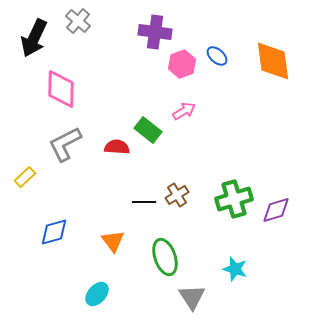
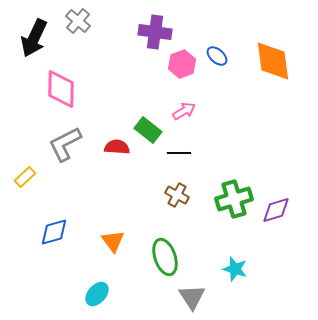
brown cross: rotated 30 degrees counterclockwise
black line: moved 35 px right, 49 px up
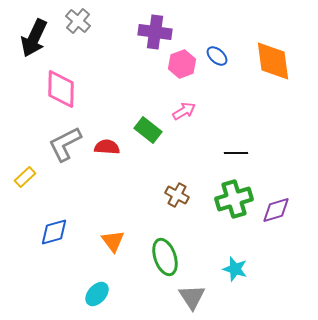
red semicircle: moved 10 px left
black line: moved 57 px right
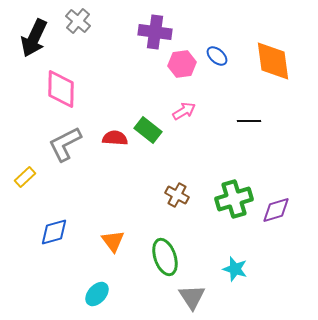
pink hexagon: rotated 12 degrees clockwise
red semicircle: moved 8 px right, 9 px up
black line: moved 13 px right, 32 px up
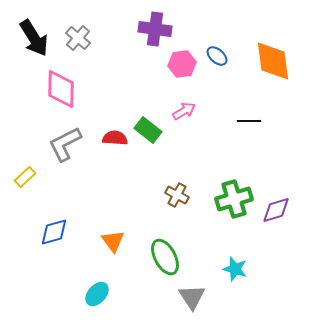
gray cross: moved 17 px down
purple cross: moved 3 px up
black arrow: rotated 57 degrees counterclockwise
green ellipse: rotated 9 degrees counterclockwise
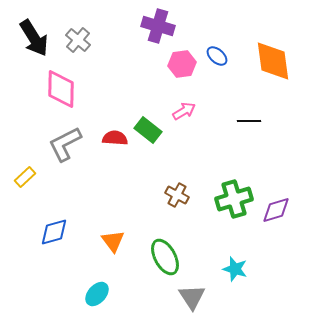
purple cross: moved 3 px right, 3 px up; rotated 8 degrees clockwise
gray cross: moved 2 px down
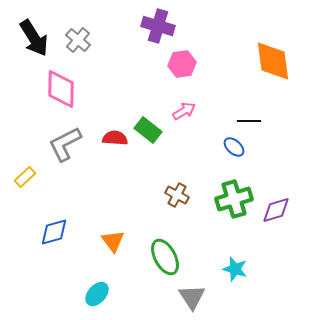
blue ellipse: moved 17 px right, 91 px down
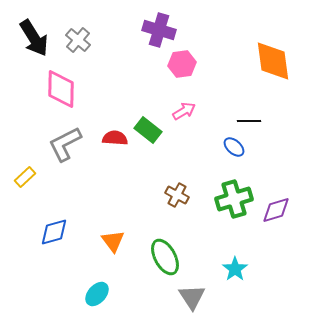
purple cross: moved 1 px right, 4 px down
cyan star: rotated 20 degrees clockwise
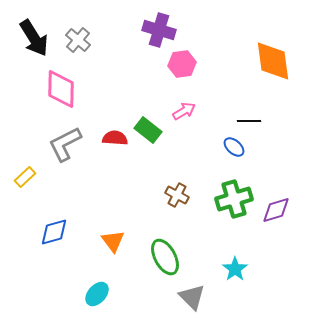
gray triangle: rotated 12 degrees counterclockwise
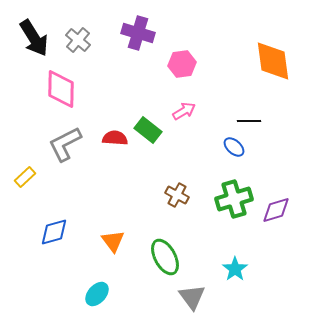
purple cross: moved 21 px left, 3 px down
gray triangle: rotated 8 degrees clockwise
